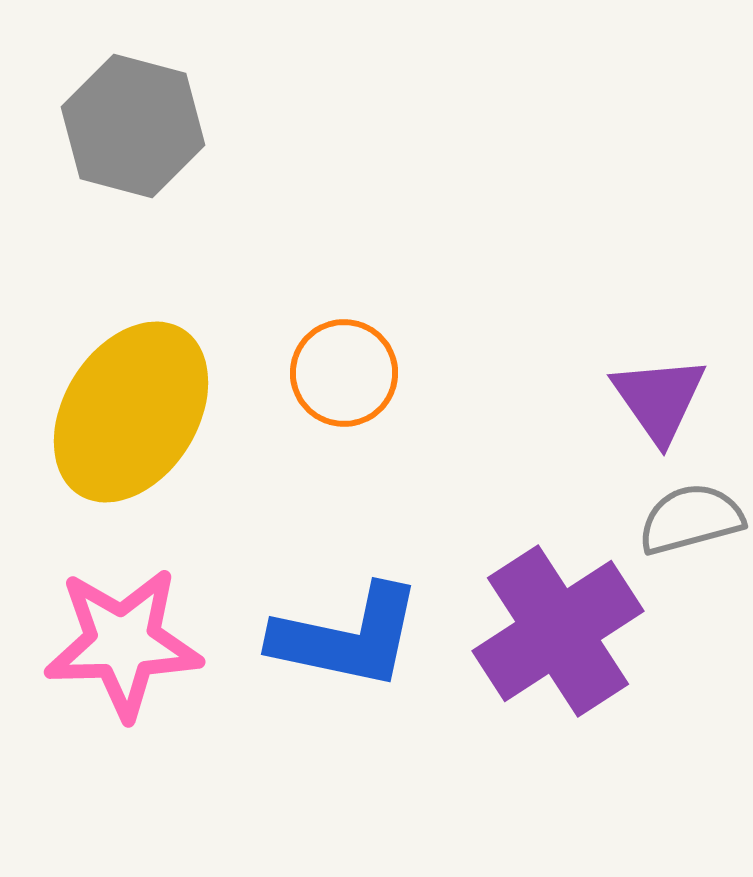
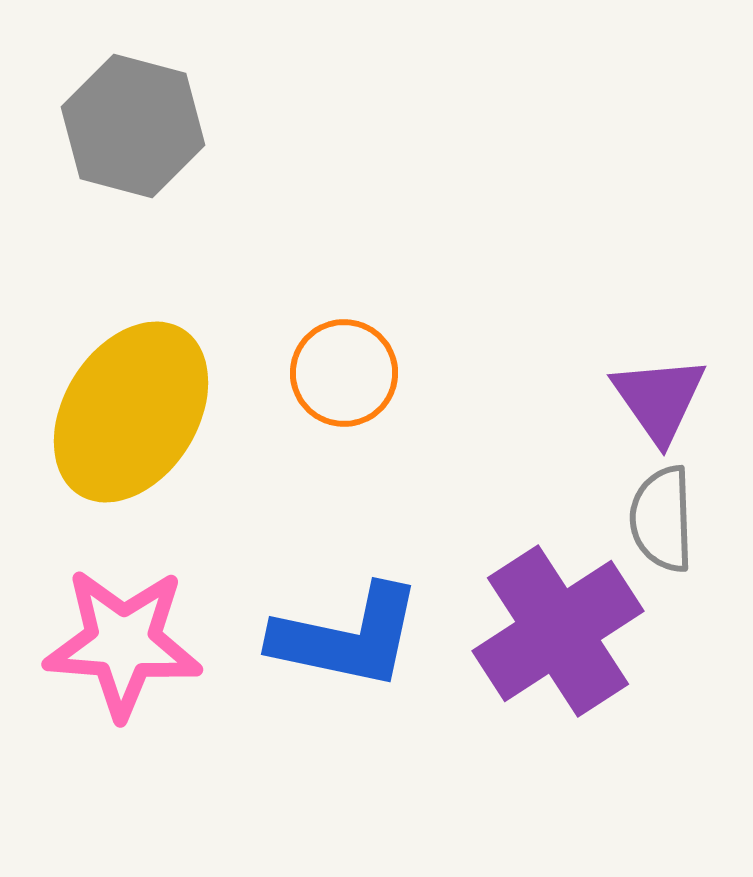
gray semicircle: moved 29 px left; rotated 77 degrees counterclockwise
pink star: rotated 6 degrees clockwise
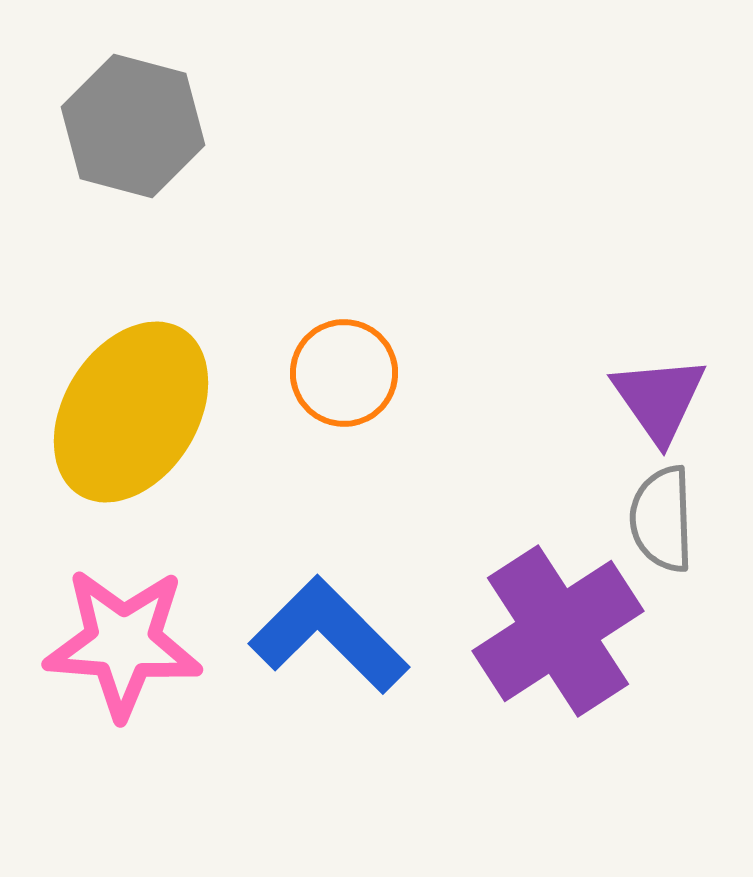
blue L-shape: moved 18 px left, 2 px up; rotated 147 degrees counterclockwise
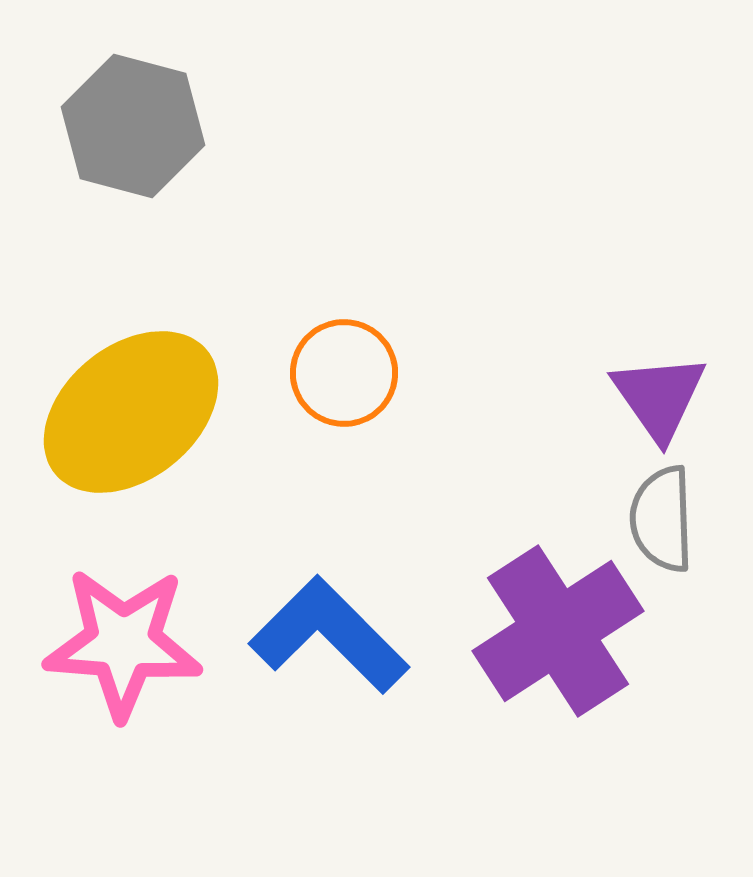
purple triangle: moved 2 px up
yellow ellipse: rotated 19 degrees clockwise
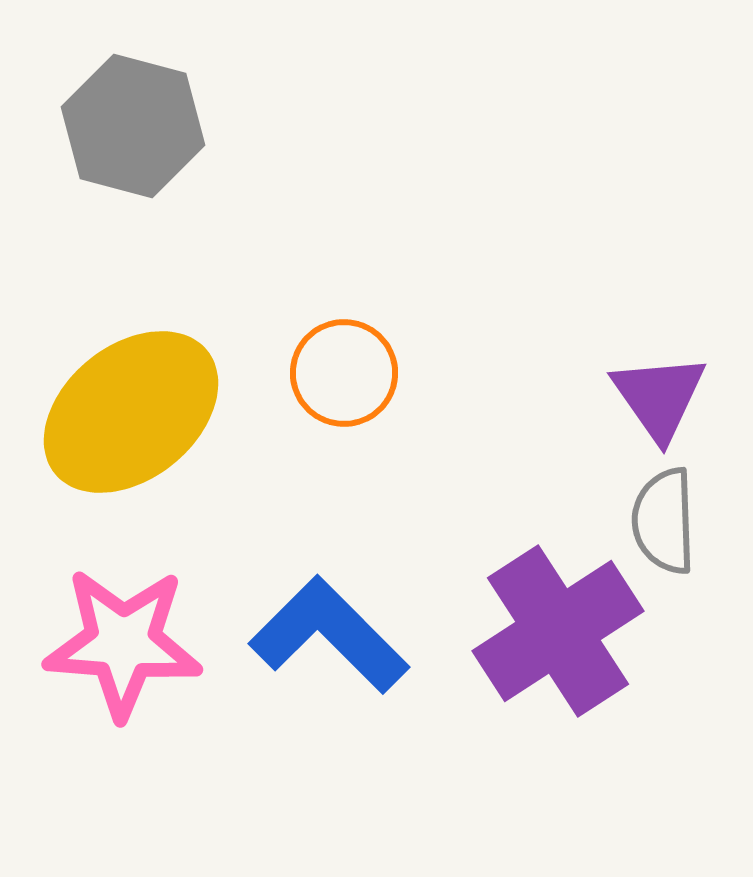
gray semicircle: moved 2 px right, 2 px down
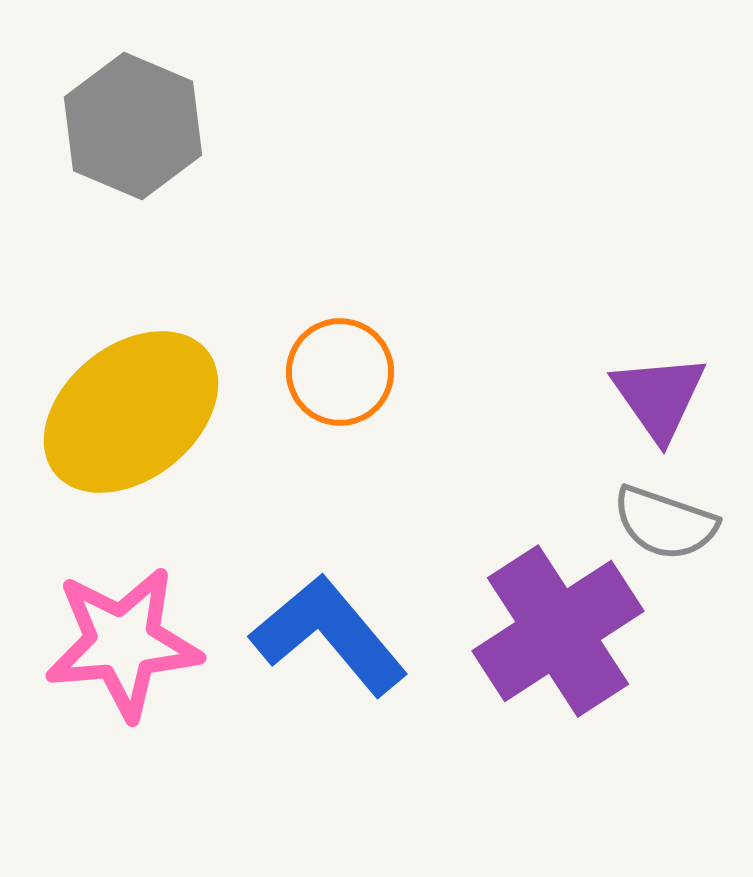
gray hexagon: rotated 8 degrees clockwise
orange circle: moved 4 px left, 1 px up
gray semicircle: moved 1 px right, 2 px down; rotated 69 degrees counterclockwise
blue L-shape: rotated 5 degrees clockwise
pink star: rotated 9 degrees counterclockwise
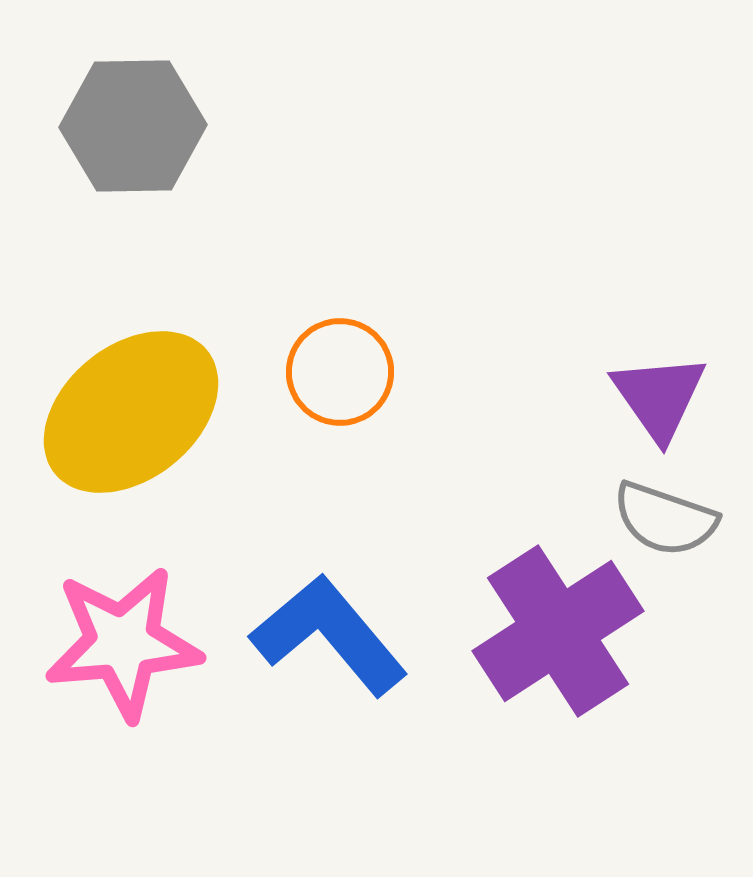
gray hexagon: rotated 24 degrees counterclockwise
gray semicircle: moved 4 px up
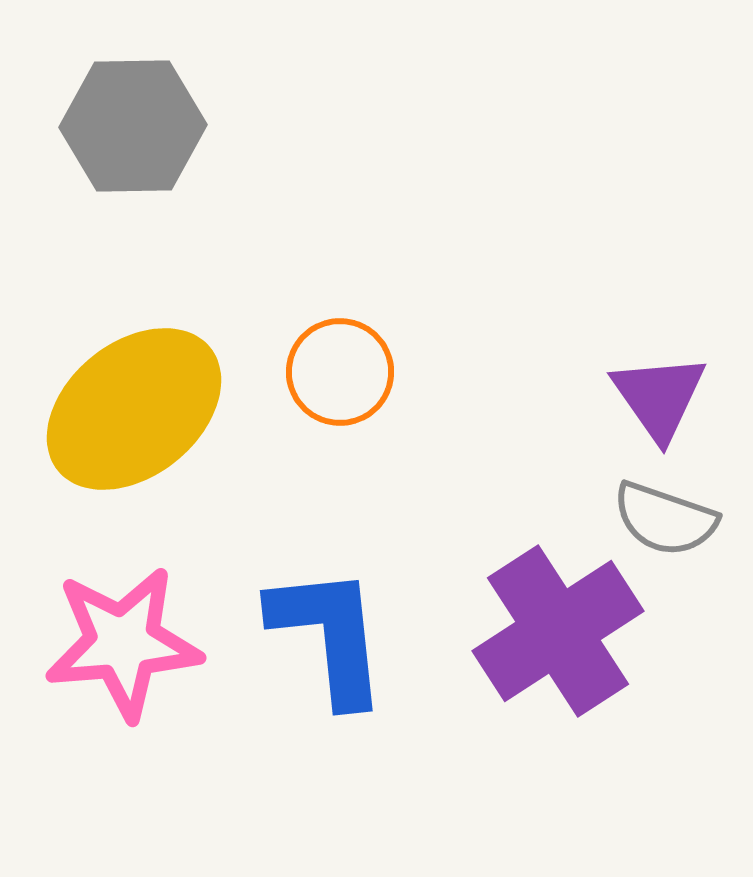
yellow ellipse: moved 3 px right, 3 px up
blue L-shape: rotated 34 degrees clockwise
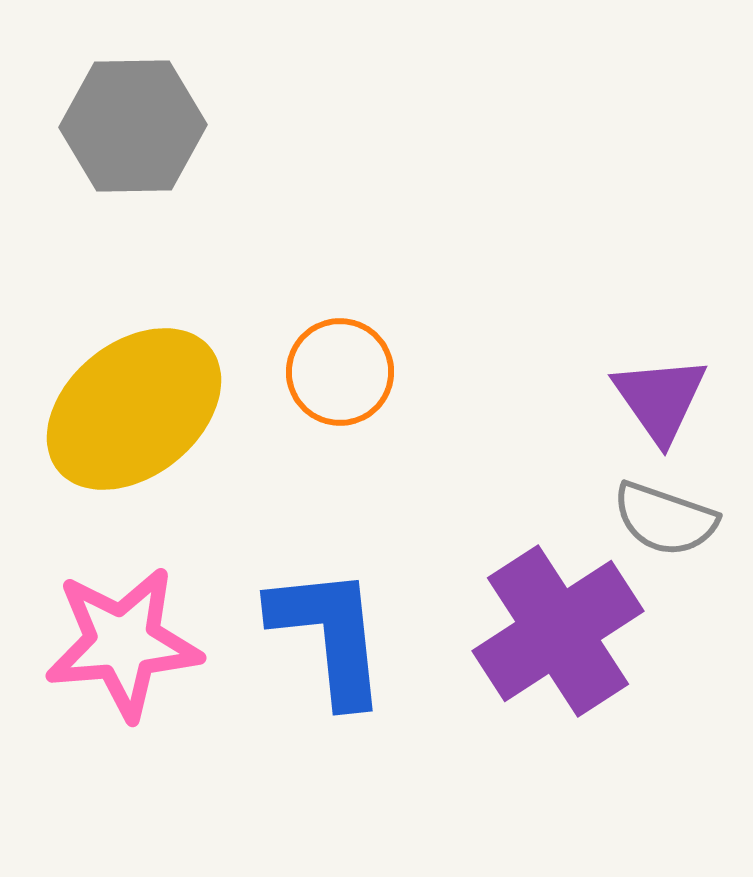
purple triangle: moved 1 px right, 2 px down
